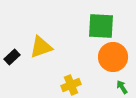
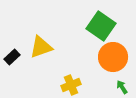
green square: rotated 32 degrees clockwise
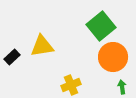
green square: rotated 16 degrees clockwise
yellow triangle: moved 1 px right, 1 px up; rotated 10 degrees clockwise
green arrow: rotated 24 degrees clockwise
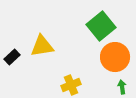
orange circle: moved 2 px right
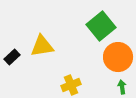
orange circle: moved 3 px right
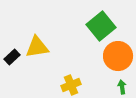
yellow triangle: moved 5 px left, 1 px down
orange circle: moved 1 px up
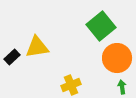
orange circle: moved 1 px left, 2 px down
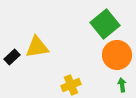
green square: moved 4 px right, 2 px up
orange circle: moved 3 px up
green arrow: moved 2 px up
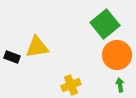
black rectangle: rotated 63 degrees clockwise
green arrow: moved 2 px left
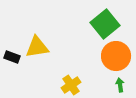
orange circle: moved 1 px left, 1 px down
yellow cross: rotated 12 degrees counterclockwise
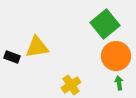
green arrow: moved 1 px left, 2 px up
